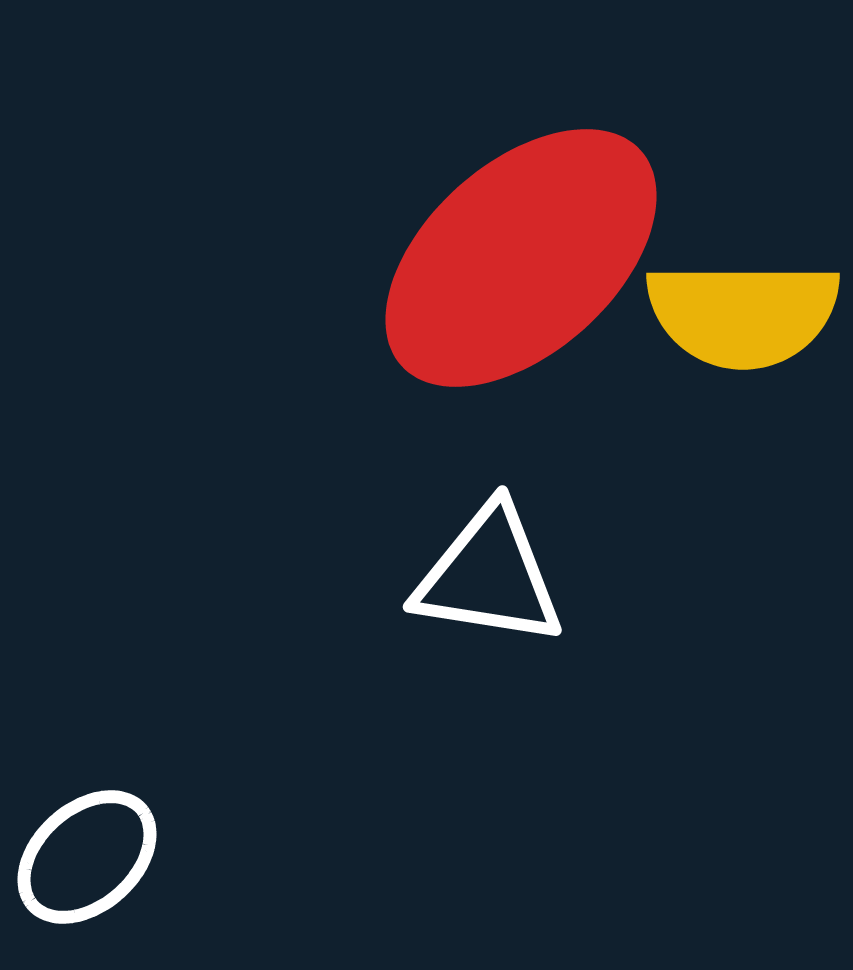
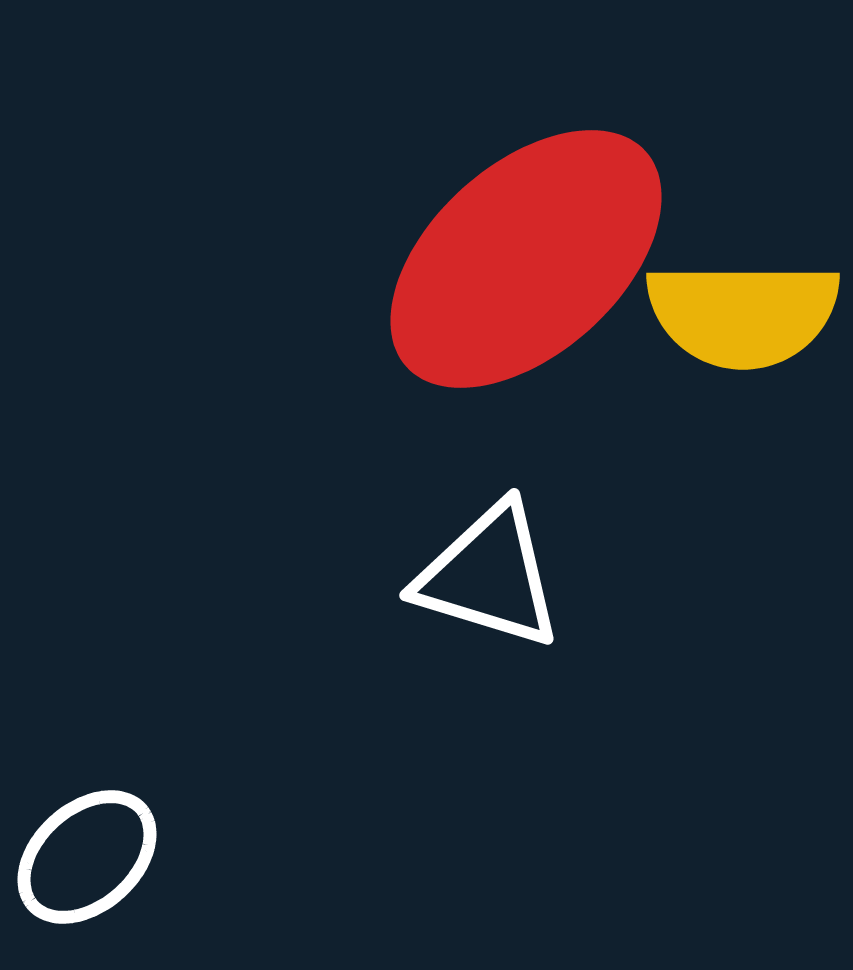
red ellipse: moved 5 px right, 1 px down
white triangle: rotated 8 degrees clockwise
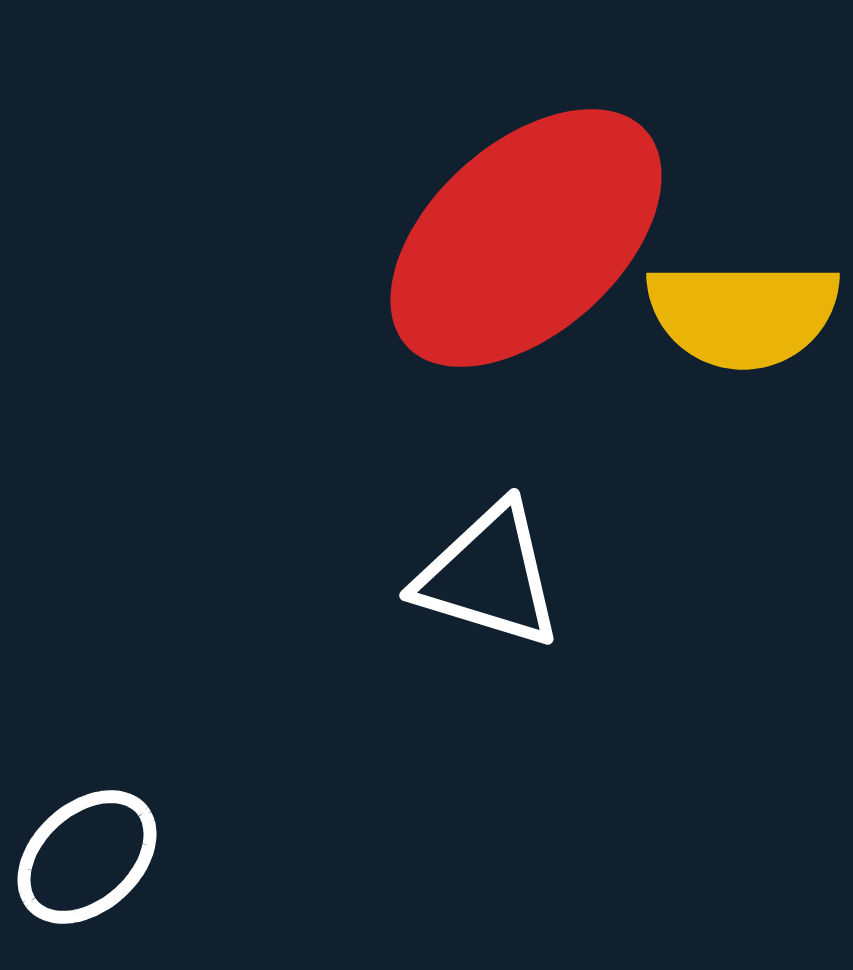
red ellipse: moved 21 px up
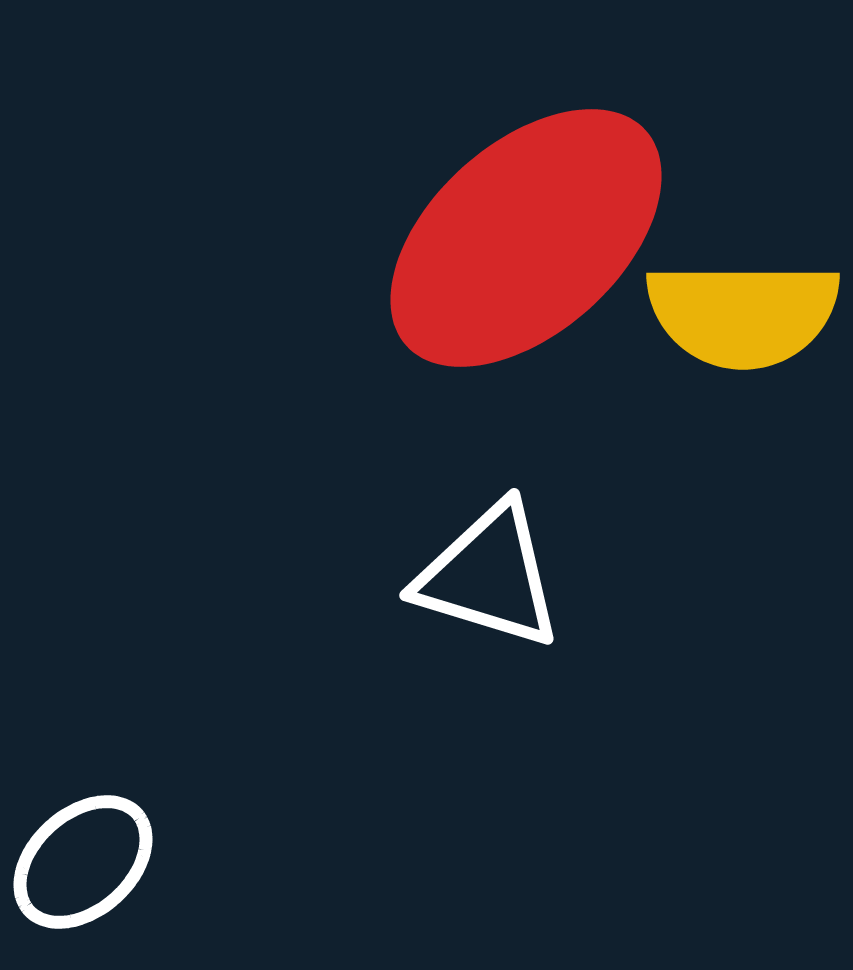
white ellipse: moved 4 px left, 5 px down
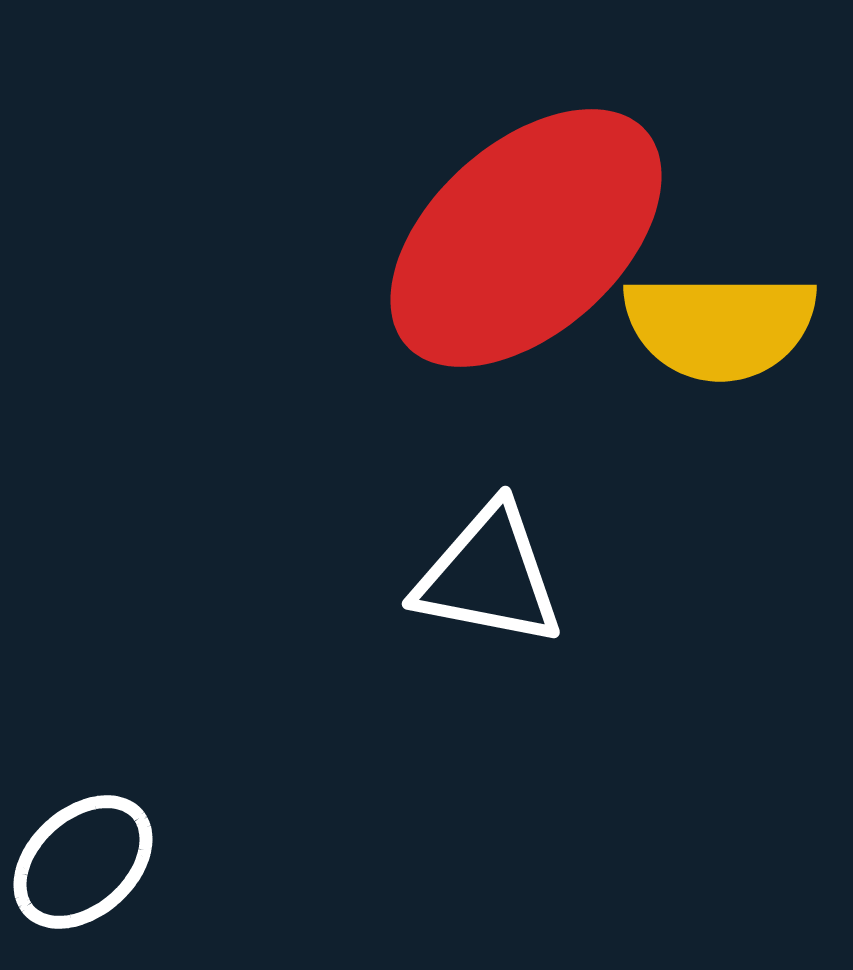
yellow semicircle: moved 23 px left, 12 px down
white triangle: rotated 6 degrees counterclockwise
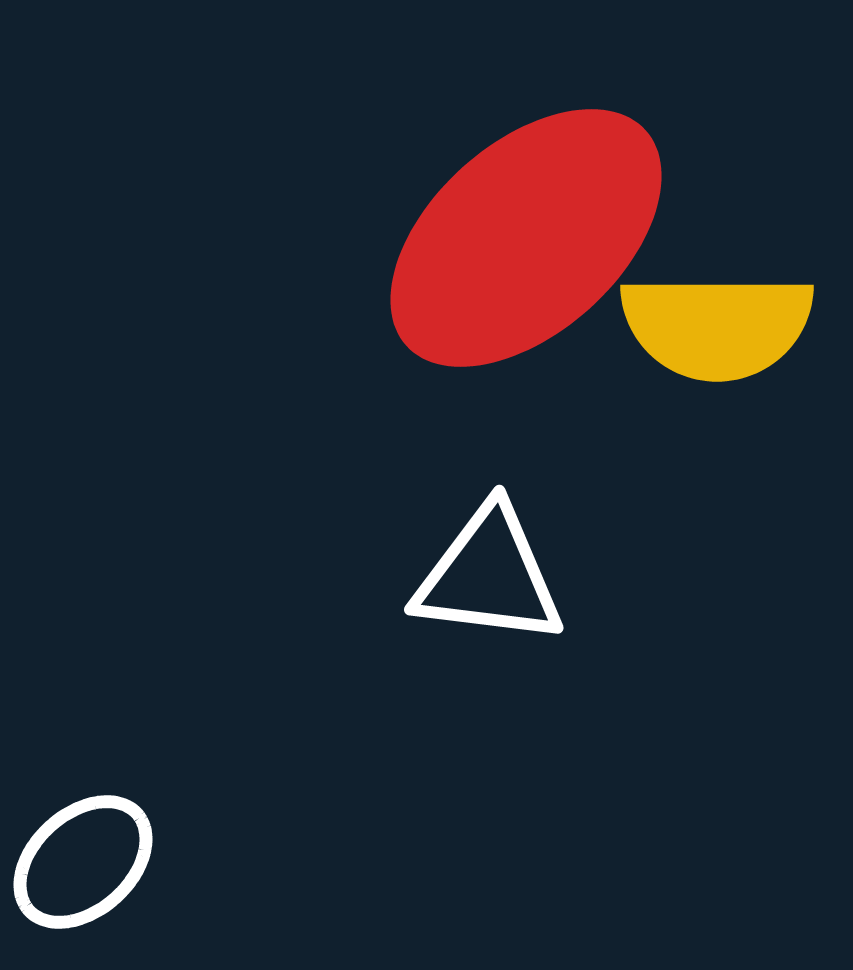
yellow semicircle: moved 3 px left
white triangle: rotated 4 degrees counterclockwise
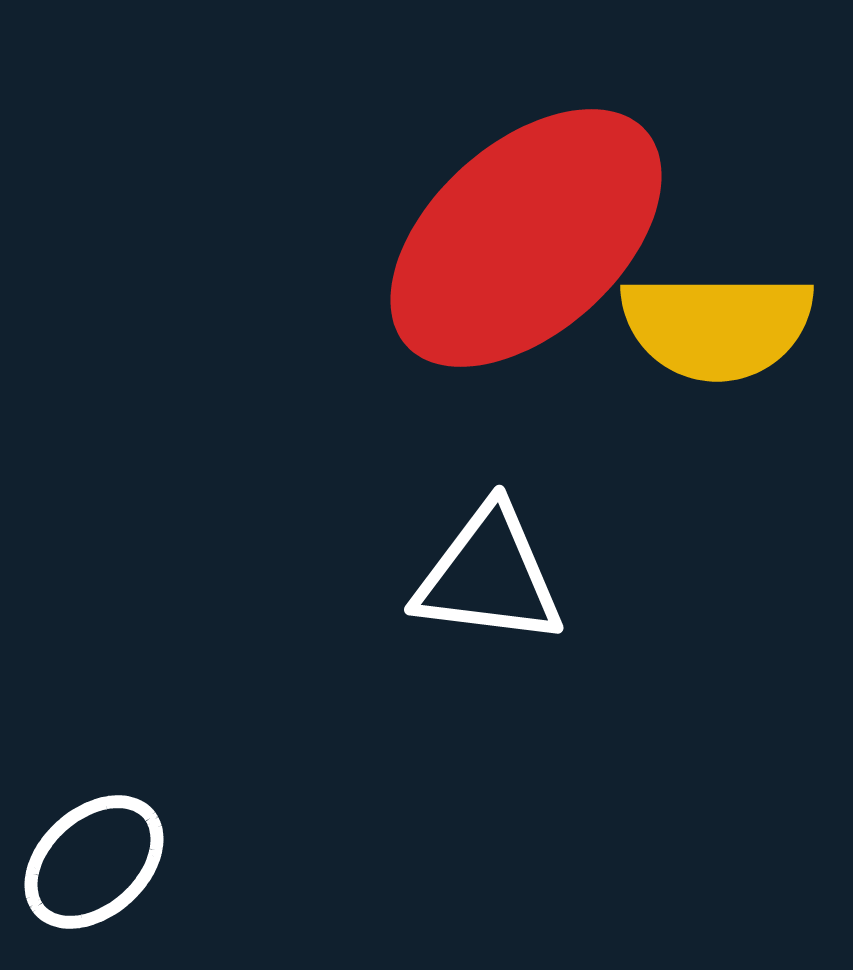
white ellipse: moved 11 px right
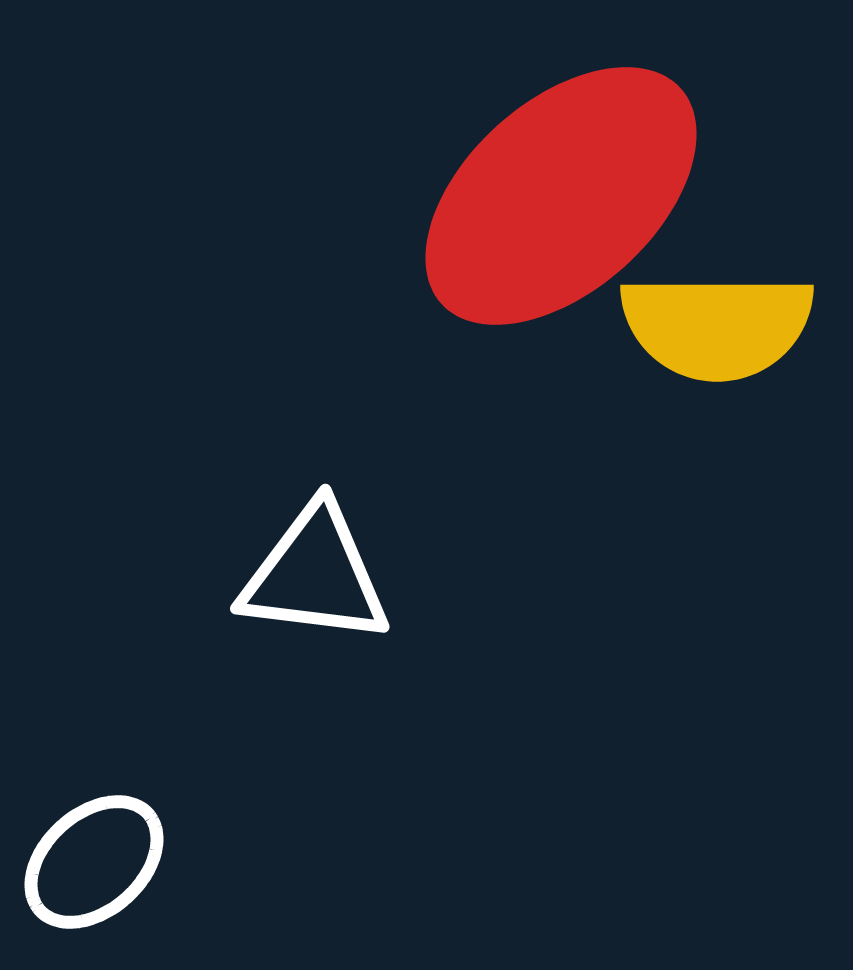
red ellipse: moved 35 px right, 42 px up
white triangle: moved 174 px left, 1 px up
